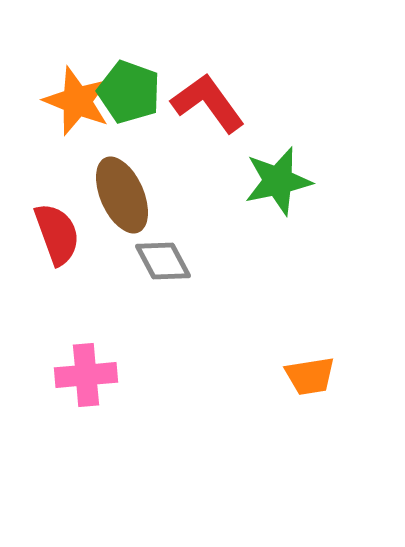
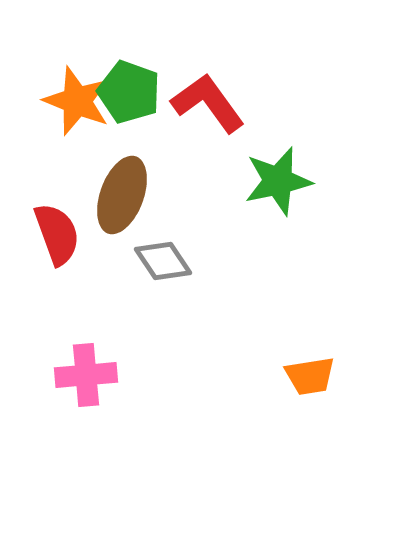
brown ellipse: rotated 44 degrees clockwise
gray diamond: rotated 6 degrees counterclockwise
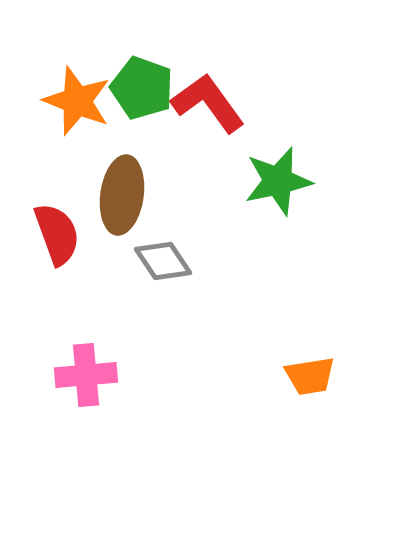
green pentagon: moved 13 px right, 4 px up
brown ellipse: rotated 12 degrees counterclockwise
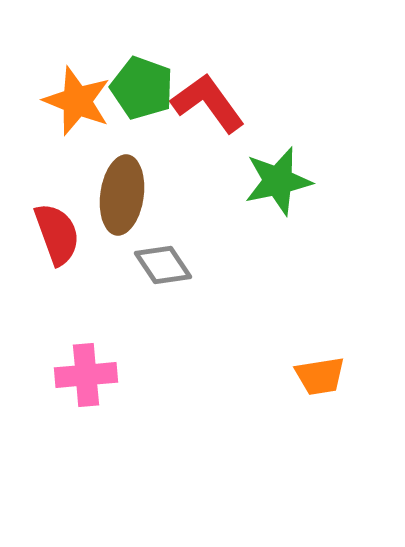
gray diamond: moved 4 px down
orange trapezoid: moved 10 px right
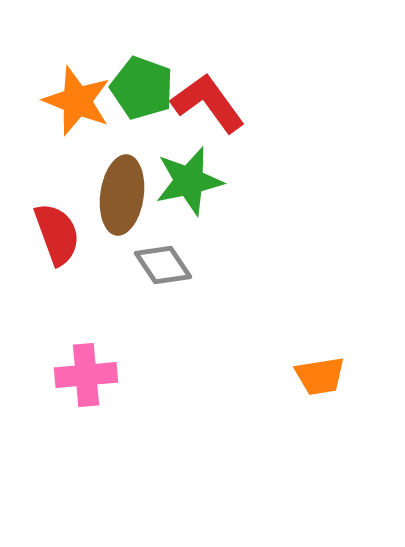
green star: moved 89 px left
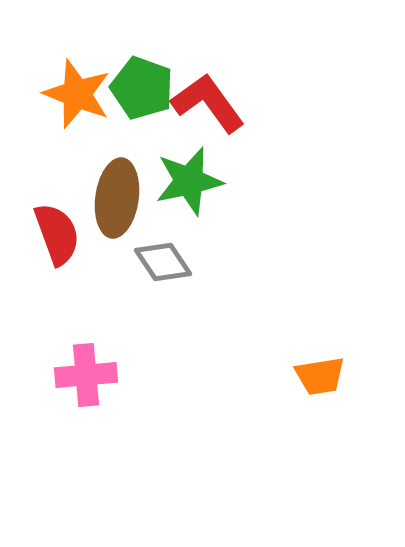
orange star: moved 7 px up
brown ellipse: moved 5 px left, 3 px down
gray diamond: moved 3 px up
